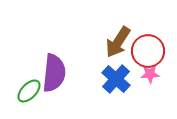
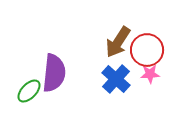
red circle: moved 1 px left, 1 px up
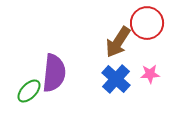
red circle: moved 27 px up
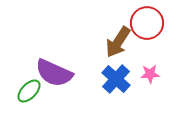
purple semicircle: rotated 108 degrees clockwise
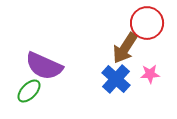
brown arrow: moved 7 px right, 6 px down
purple semicircle: moved 10 px left, 7 px up
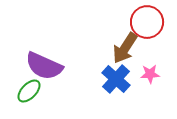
red circle: moved 1 px up
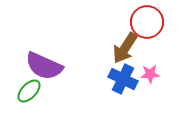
blue cross: moved 7 px right; rotated 16 degrees counterclockwise
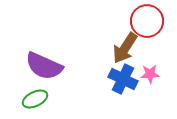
red circle: moved 1 px up
green ellipse: moved 6 px right, 8 px down; rotated 20 degrees clockwise
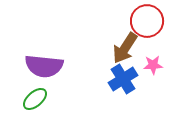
purple semicircle: rotated 18 degrees counterclockwise
pink star: moved 3 px right, 9 px up
blue cross: rotated 32 degrees clockwise
green ellipse: rotated 15 degrees counterclockwise
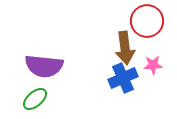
brown arrow: rotated 40 degrees counterclockwise
blue cross: moved 1 px up; rotated 8 degrees clockwise
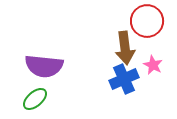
pink star: rotated 30 degrees clockwise
blue cross: moved 1 px right, 1 px down
